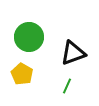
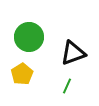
yellow pentagon: rotated 10 degrees clockwise
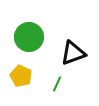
yellow pentagon: moved 1 px left, 2 px down; rotated 15 degrees counterclockwise
green line: moved 10 px left, 2 px up
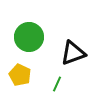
yellow pentagon: moved 1 px left, 1 px up
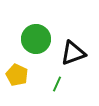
green circle: moved 7 px right, 2 px down
yellow pentagon: moved 3 px left
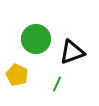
black triangle: moved 1 px left, 1 px up
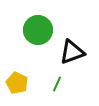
green circle: moved 2 px right, 9 px up
yellow pentagon: moved 8 px down
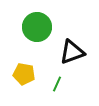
green circle: moved 1 px left, 3 px up
yellow pentagon: moved 7 px right, 9 px up; rotated 15 degrees counterclockwise
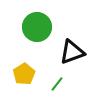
yellow pentagon: rotated 30 degrees clockwise
green line: rotated 14 degrees clockwise
